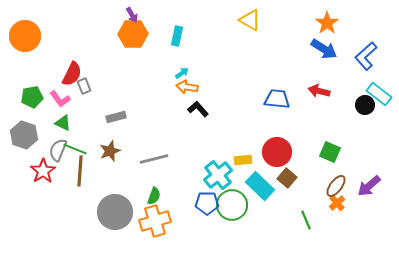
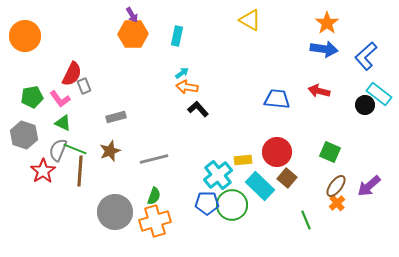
blue arrow at (324, 49): rotated 24 degrees counterclockwise
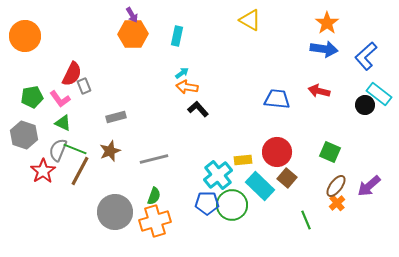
brown line at (80, 171): rotated 24 degrees clockwise
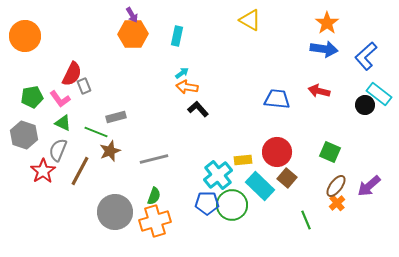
green line at (75, 149): moved 21 px right, 17 px up
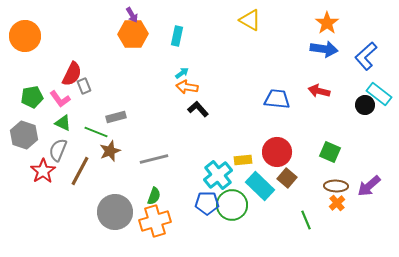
brown ellipse at (336, 186): rotated 55 degrees clockwise
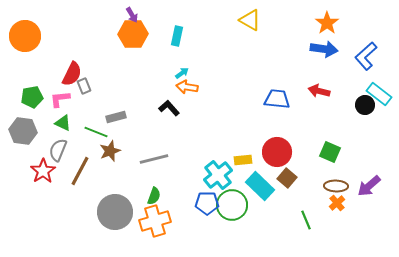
pink L-shape at (60, 99): rotated 120 degrees clockwise
black L-shape at (198, 109): moved 29 px left, 1 px up
gray hexagon at (24, 135): moved 1 px left, 4 px up; rotated 12 degrees counterclockwise
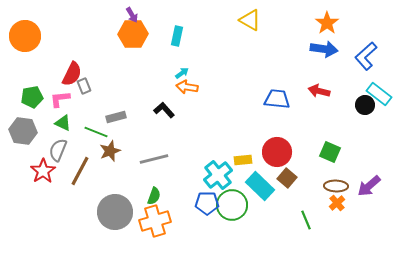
black L-shape at (169, 108): moved 5 px left, 2 px down
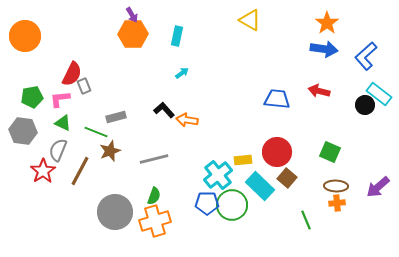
orange arrow at (187, 87): moved 33 px down
purple arrow at (369, 186): moved 9 px right, 1 px down
orange cross at (337, 203): rotated 35 degrees clockwise
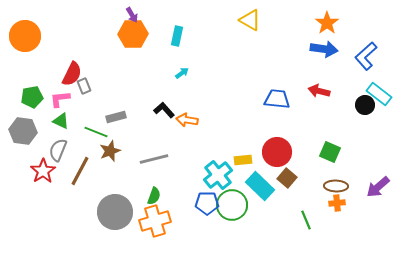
green triangle at (63, 123): moved 2 px left, 2 px up
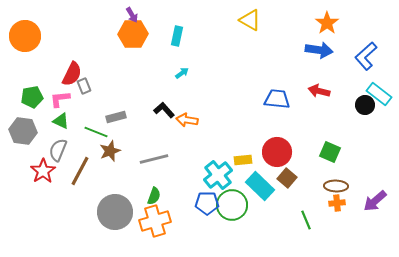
blue arrow at (324, 49): moved 5 px left, 1 px down
purple arrow at (378, 187): moved 3 px left, 14 px down
